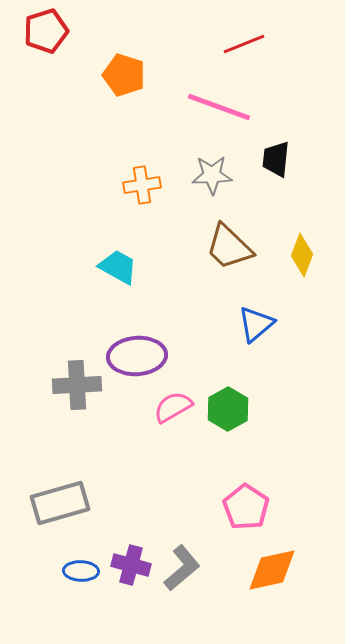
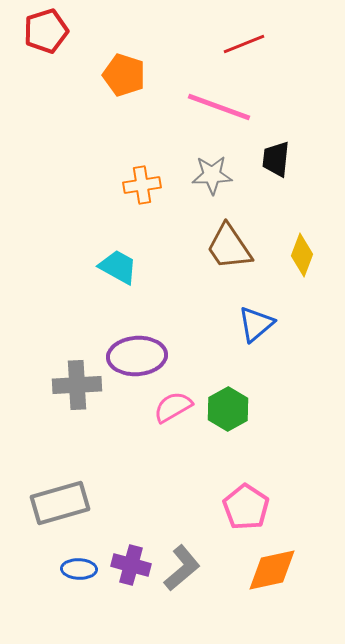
brown trapezoid: rotated 12 degrees clockwise
blue ellipse: moved 2 px left, 2 px up
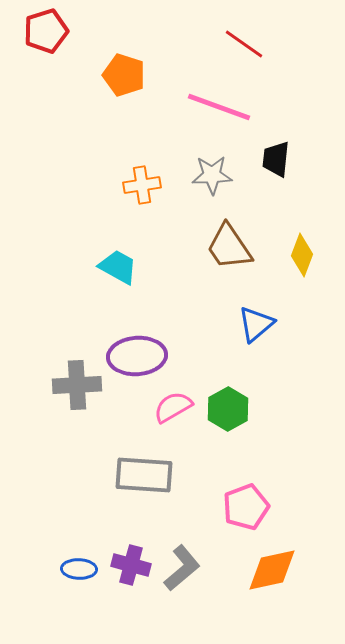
red line: rotated 57 degrees clockwise
gray rectangle: moved 84 px right, 28 px up; rotated 20 degrees clockwise
pink pentagon: rotated 18 degrees clockwise
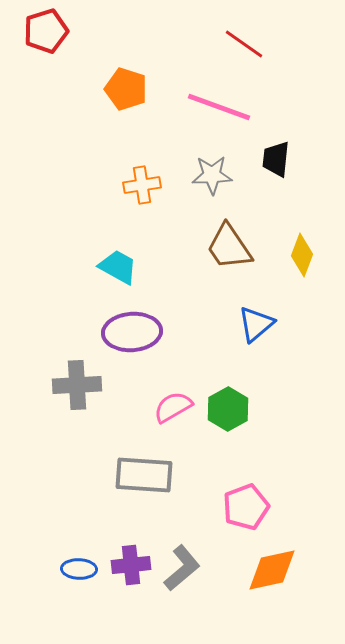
orange pentagon: moved 2 px right, 14 px down
purple ellipse: moved 5 px left, 24 px up
purple cross: rotated 21 degrees counterclockwise
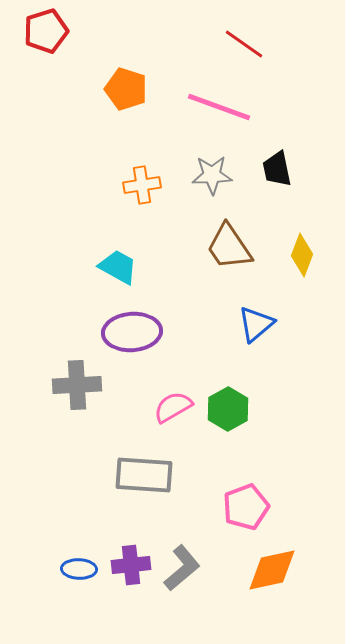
black trapezoid: moved 1 px right, 10 px down; rotated 18 degrees counterclockwise
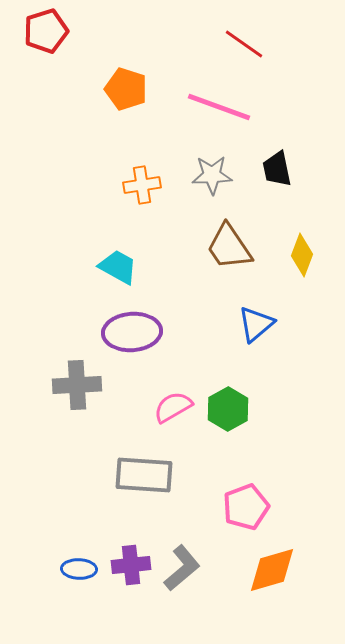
orange diamond: rotated 4 degrees counterclockwise
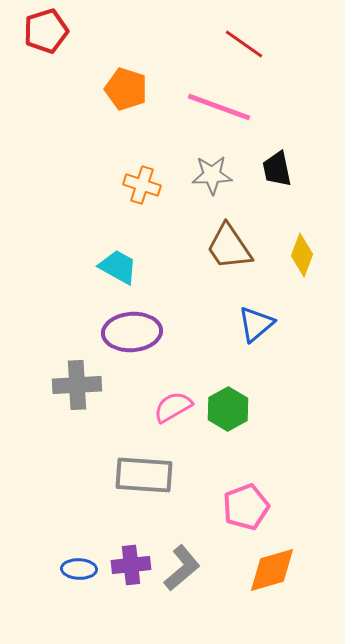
orange cross: rotated 27 degrees clockwise
